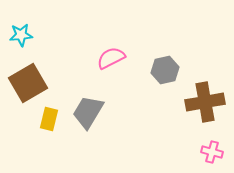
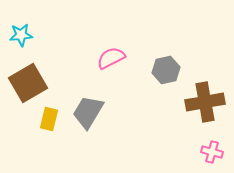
gray hexagon: moved 1 px right
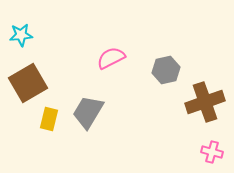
brown cross: rotated 9 degrees counterclockwise
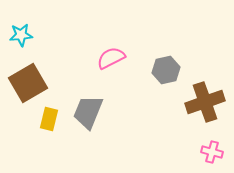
gray trapezoid: rotated 9 degrees counterclockwise
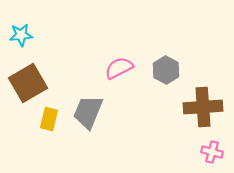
pink semicircle: moved 8 px right, 10 px down
gray hexagon: rotated 20 degrees counterclockwise
brown cross: moved 2 px left, 5 px down; rotated 15 degrees clockwise
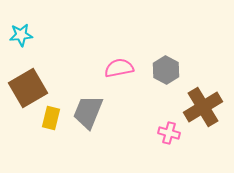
pink semicircle: rotated 16 degrees clockwise
brown square: moved 5 px down
brown cross: rotated 27 degrees counterclockwise
yellow rectangle: moved 2 px right, 1 px up
pink cross: moved 43 px left, 19 px up
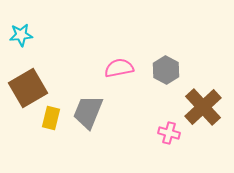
brown cross: rotated 12 degrees counterclockwise
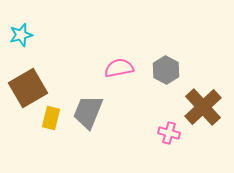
cyan star: rotated 10 degrees counterclockwise
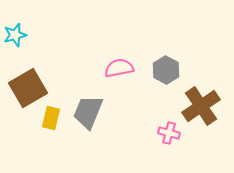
cyan star: moved 6 px left
brown cross: moved 2 px left, 1 px up; rotated 9 degrees clockwise
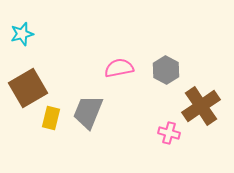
cyan star: moved 7 px right, 1 px up
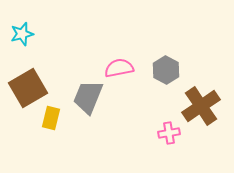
gray trapezoid: moved 15 px up
pink cross: rotated 25 degrees counterclockwise
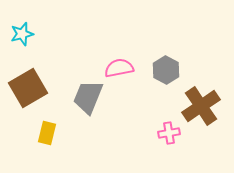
yellow rectangle: moved 4 px left, 15 px down
